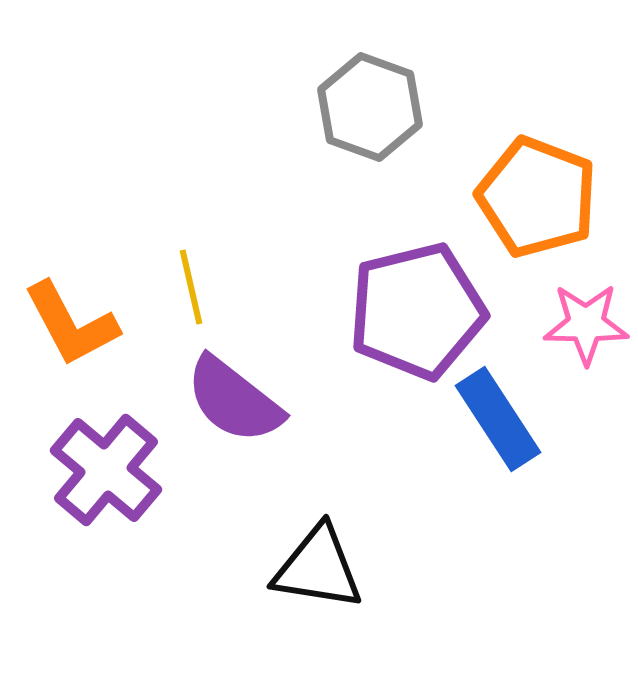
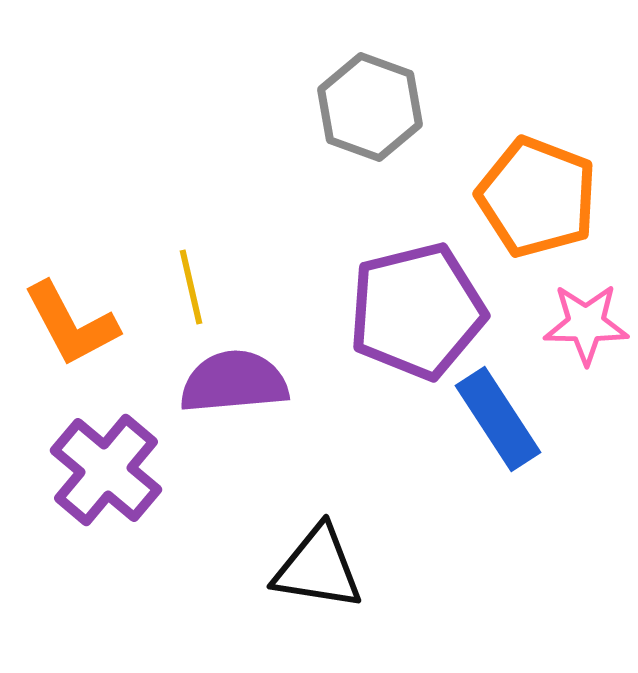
purple semicircle: moved 18 px up; rotated 137 degrees clockwise
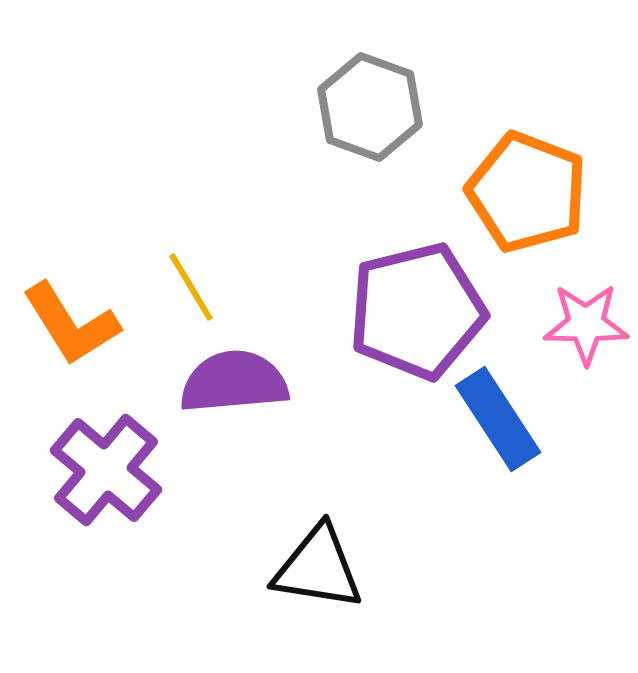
orange pentagon: moved 10 px left, 5 px up
yellow line: rotated 18 degrees counterclockwise
orange L-shape: rotated 4 degrees counterclockwise
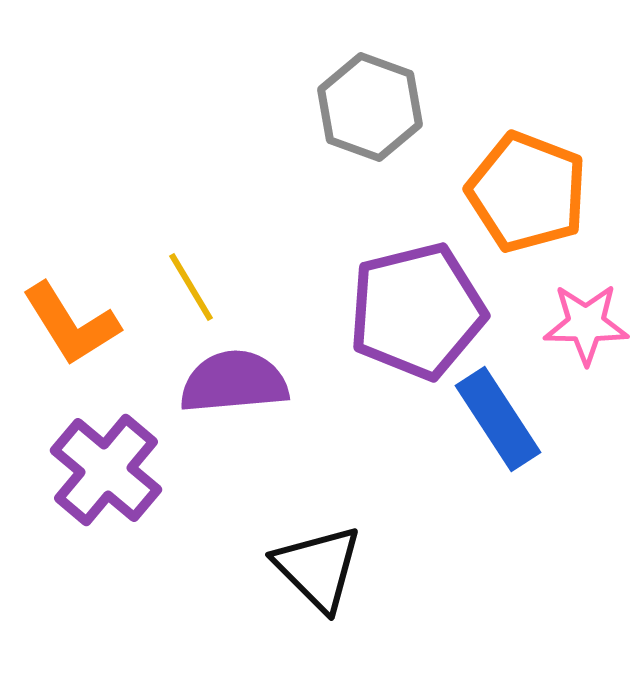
black triangle: rotated 36 degrees clockwise
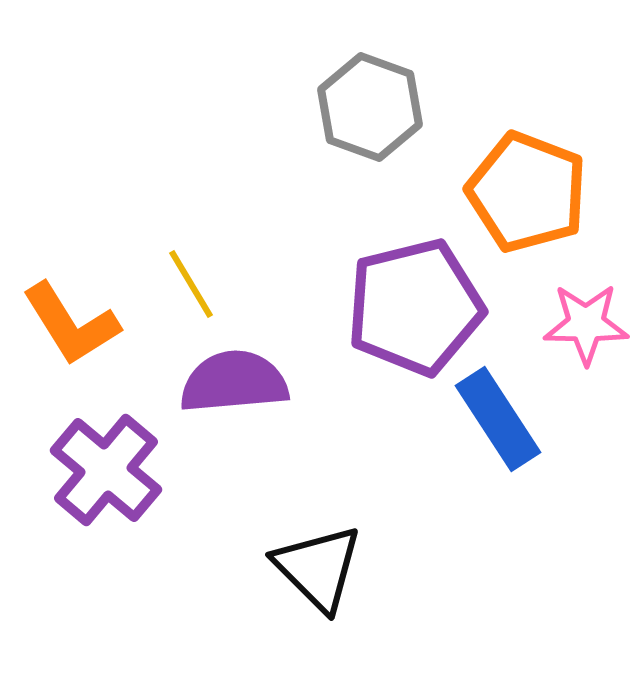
yellow line: moved 3 px up
purple pentagon: moved 2 px left, 4 px up
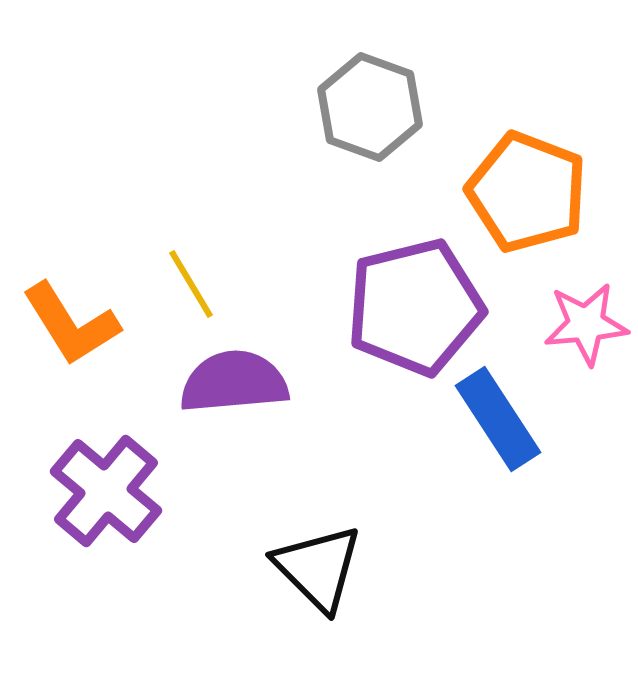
pink star: rotated 6 degrees counterclockwise
purple cross: moved 21 px down
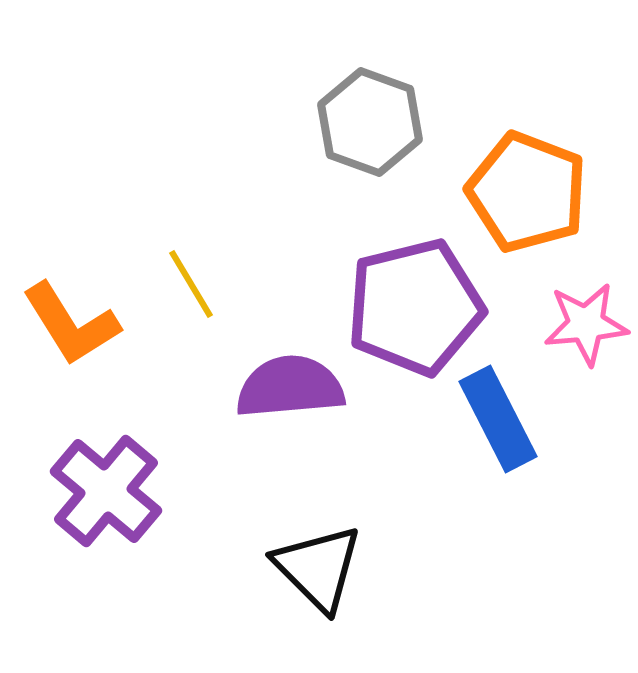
gray hexagon: moved 15 px down
purple semicircle: moved 56 px right, 5 px down
blue rectangle: rotated 6 degrees clockwise
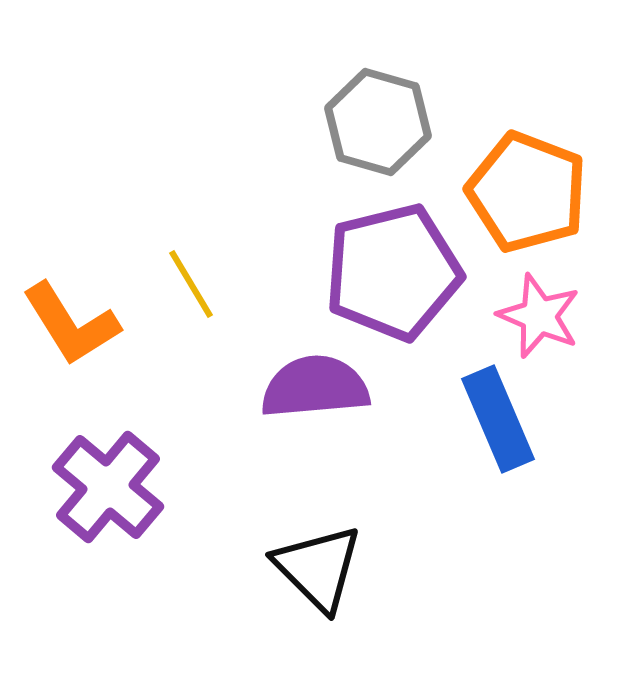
gray hexagon: moved 8 px right; rotated 4 degrees counterclockwise
purple pentagon: moved 22 px left, 35 px up
pink star: moved 47 px left, 8 px up; rotated 28 degrees clockwise
purple semicircle: moved 25 px right
blue rectangle: rotated 4 degrees clockwise
purple cross: moved 2 px right, 4 px up
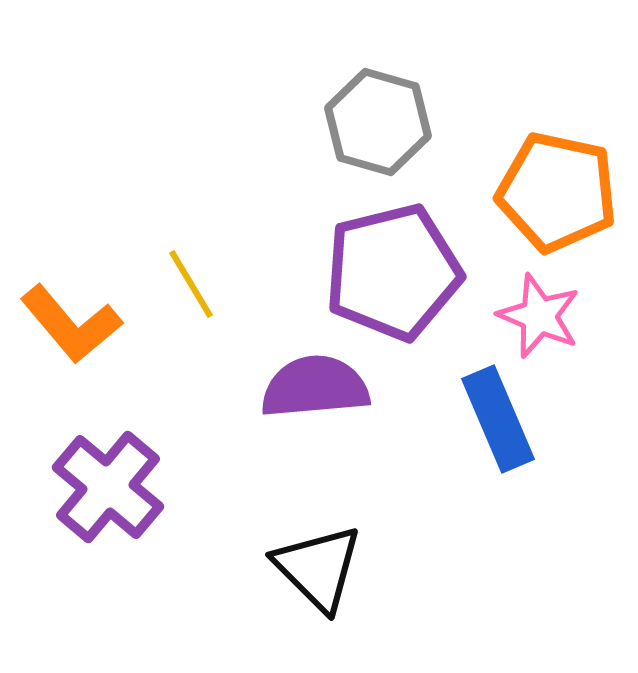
orange pentagon: moved 30 px right; rotated 9 degrees counterclockwise
orange L-shape: rotated 8 degrees counterclockwise
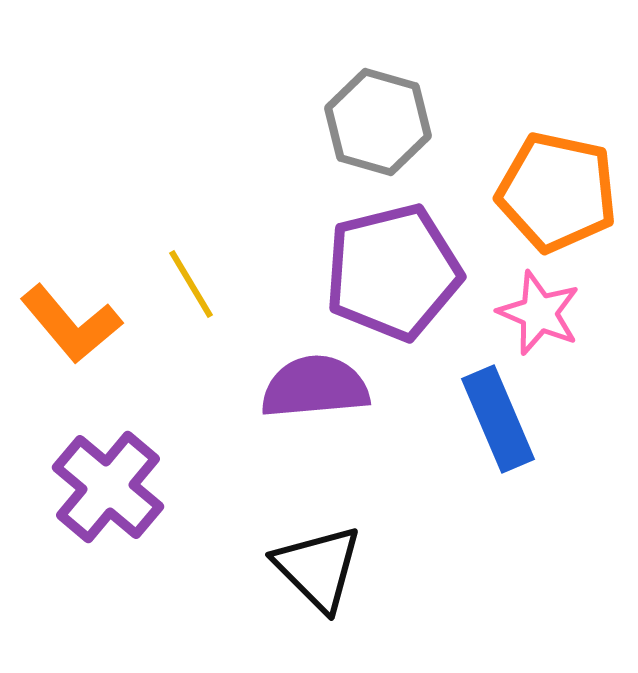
pink star: moved 3 px up
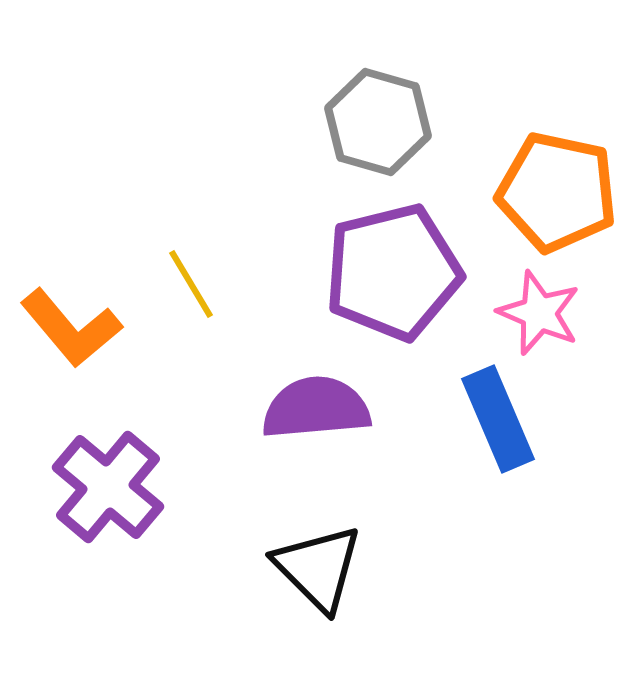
orange L-shape: moved 4 px down
purple semicircle: moved 1 px right, 21 px down
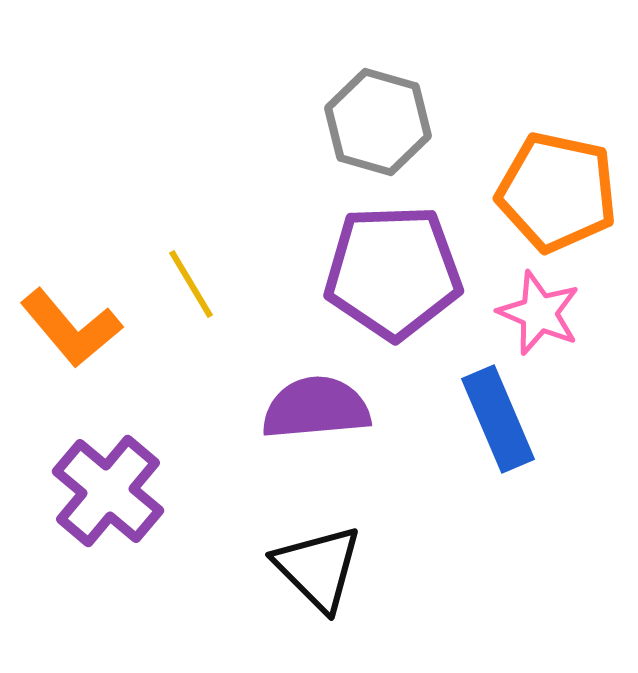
purple pentagon: rotated 12 degrees clockwise
purple cross: moved 4 px down
